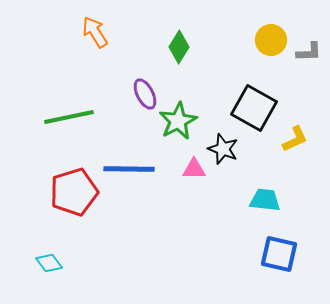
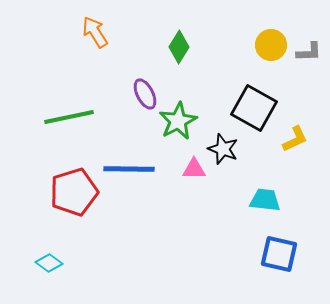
yellow circle: moved 5 px down
cyan diamond: rotated 16 degrees counterclockwise
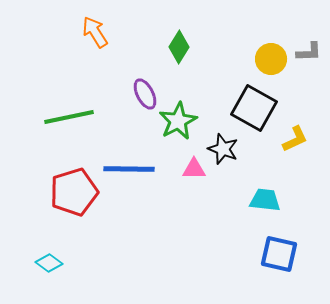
yellow circle: moved 14 px down
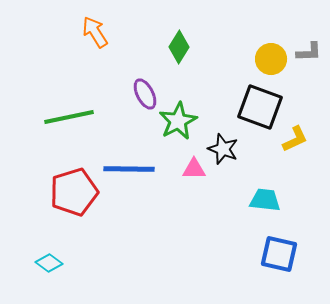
black square: moved 6 px right, 1 px up; rotated 9 degrees counterclockwise
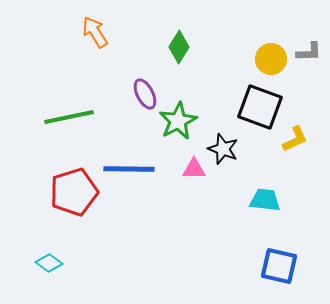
blue square: moved 12 px down
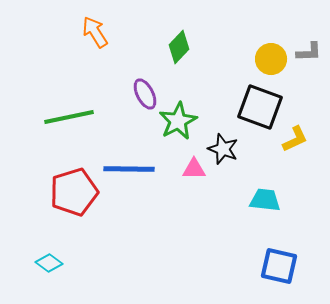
green diamond: rotated 12 degrees clockwise
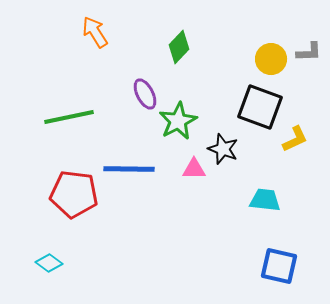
red pentagon: moved 2 px down; rotated 24 degrees clockwise
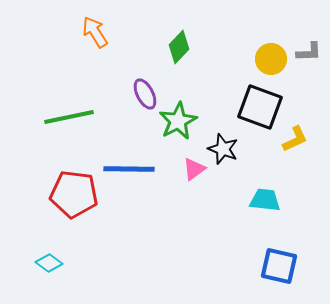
pink triangle: rotated 35 degrees counterclockwise
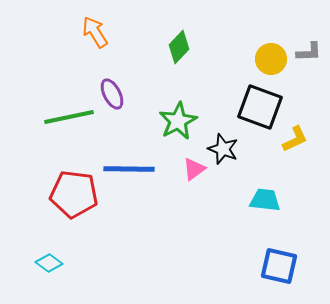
purple ellipse: moved 33 px left
